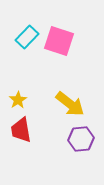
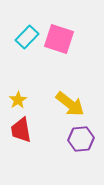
pink square: moved 2 px up
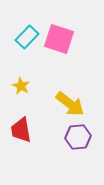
yellow star: moved 3 px right, 14 px up; rotated 12 degrees counterclockwise
purple hexagon: moved 3 px left, 2 px up
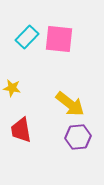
pink square: rotated 12 degrees counterclockwise
yellow star: moved 9 px left, 2 px down; rotated 18 degrees counterclockwise
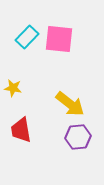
yellow star: moved 1 px right
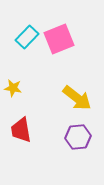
pink square: rotated 28 degrees counterclockwise
yellow arrow: moved 7 px right, 6 px up
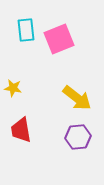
cyan rectangle: moved 1 px left, 7 px up; rotated 50 degrees counterclockwise
